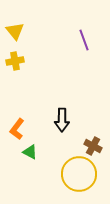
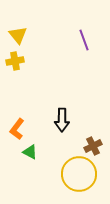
yellow triangle: moved 3 px right, 4 px down
brown cross: rotated 36 degrees clockwise
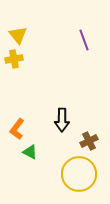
yellow cross: moved 1 px left, 2 px up
brown cross: moved 4 px left, 5 px up
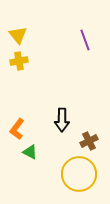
purple line: moved 1 px right
yellow cross: moved 5 px right, 2 px down
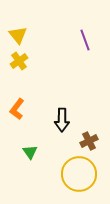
yellow cross: rotated 24 degrees counterclockwise
orange L-shape: moved 20 px up
green triangle: rotated 28 degrees clockwise
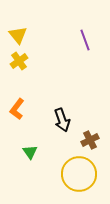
black arrow: rotated 20 degrees counterclockwise
brown cross: moved 1 px right, 1 px up
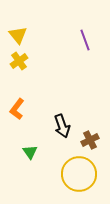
black arrow: moved 6 px down
